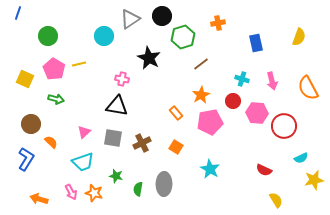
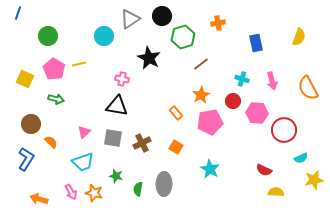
red circle at (284, 126): moved 4 px down
yellow semicircle at (276, 200): moved 8 px up; rotated 56 degrees counterclockwise
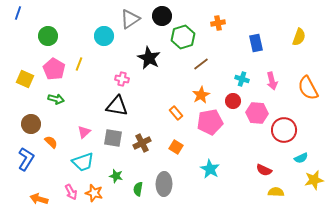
yellow line at (79, 64): rotated 56 degrees counterclockwise
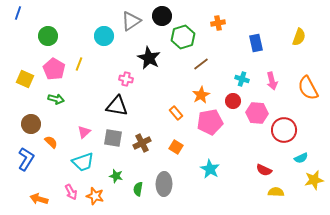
gray triangle at (130, 19): moved 1 px right, 2 px down
pink cross at (122, 79): moved 4 px right
orange star at (94, 193): moved 1 px right, 3 px down
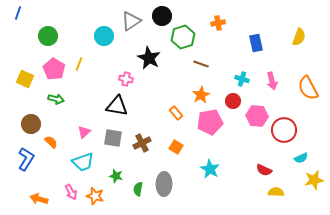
brown line at (201, 64): rotated 56 degrees clockwise
pink hexagon at (257, 113): moved 3 px down
